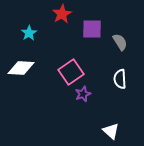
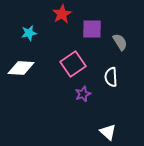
cyan star: rotated 21 degrees clockwise
pink square: moved 2 px right, 8 px up
white semicircle: moved 9 px left, 2 px up
white triangle: moved 3 px left, 1 px down
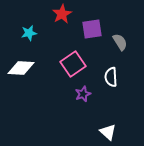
purple square: rotated 10 degrees counterclockwise
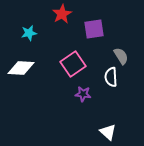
purple square: moved 2 px right
gray semicircle: moved 1 px right, 14 px down
purple star: rotated 28 degrees clockwise
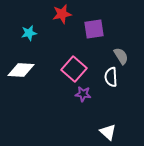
red star: rotated 18 degrees clockwise
pink square: moved 1 px right, 5 px down; rotated 15 degrees counterclockwise
white diamond: moved 2 px down
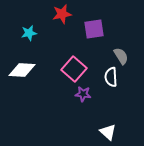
white diamond: moved 1 px right
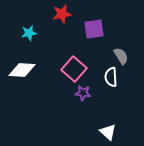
purple star: moved 1 px up
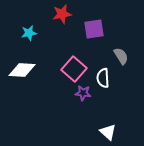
white semicircle: moved 8 px left, 1 px down
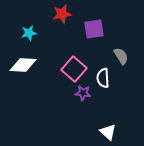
white diamond: moved 1 px right, 5 px up
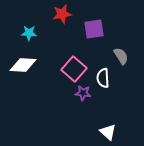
cyan star: rotated 14 degrees clockwise
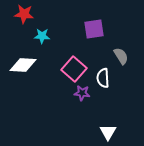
red star: moved 38 px left; rotated 18 degrees clockwise
cyan star: moved 13 px right, 3 px down
purple star: moved 1 px left
white triangle: rotated 18 degrees clockwise
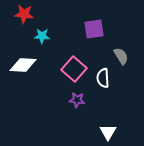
purple star: moved 5 px left, 7 px down
